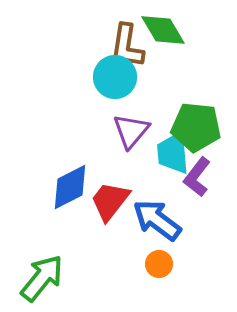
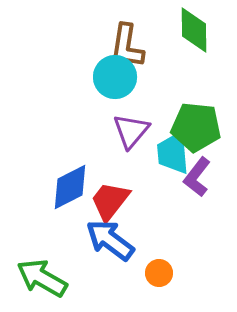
green diamond: moved 31 px right; rotated 30 degrees clockwise
blue arrow: moved 47 px left, 20 px down
orange circle: moved 9 px down
green arrow: rotated 99 degrees counterclockwise
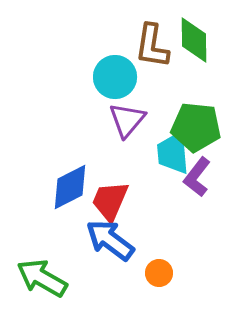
green diamond: moved 10 px down
brown L-shape: moved 25 px right
purple triangle: moved 4 px left, 11 px up
red trapezoid: rotated 15 degrees counterclockwise
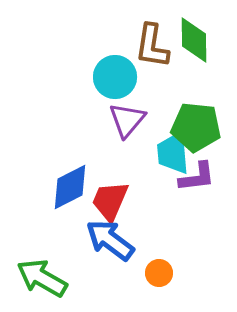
purple L-shape: rotated 135 degrees counterclockwise
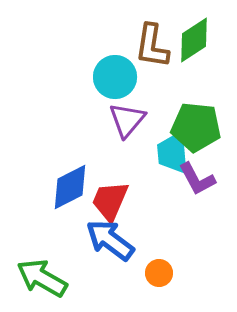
green diamond: rotated 57 degrees clockwise
purple L-shape: moved 2 px down; rotated 69 degrees clockwise
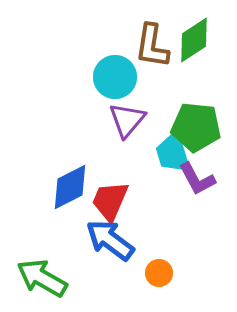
cyan trapezoid: rotated 12 degrees counterclockwise
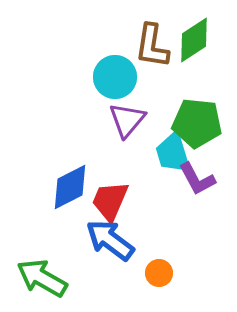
green pentagon: moved 1 px right, 4 px up
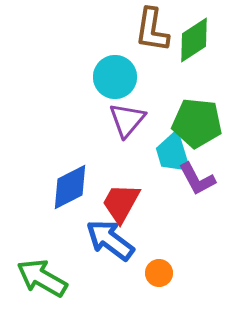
brown L-shape: moved 16 px up
red trapezoid: moved 11 px right, 2 px down; rotated 6 degrees clockwise
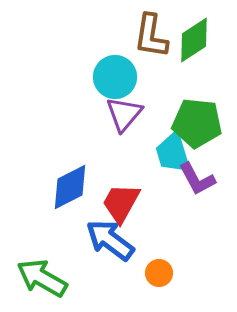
brown L-shape: moved 1 px left, 6 px down
purple triangle: moved 3 px left, 6 px up
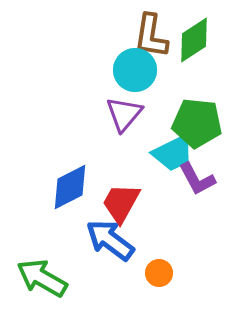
cyan circle: moved 20 px right, 7 px up
cyan trapezoid: rotated 99 degrees counterclockwise
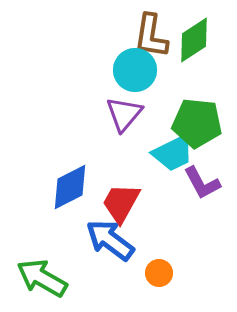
purple L-shape: moved 5 px right, 4 px down
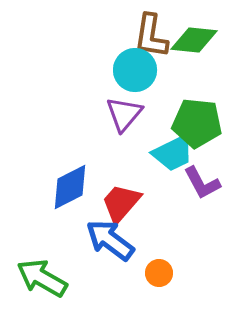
green diamond: rotated 39 degrees clockwise
red trapezoid: rotated 12 degrees clockwise
